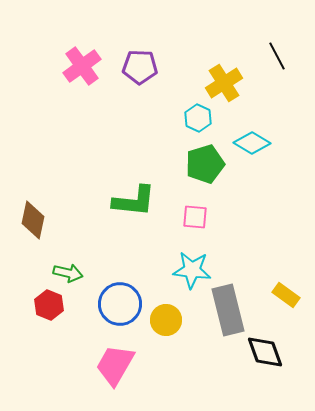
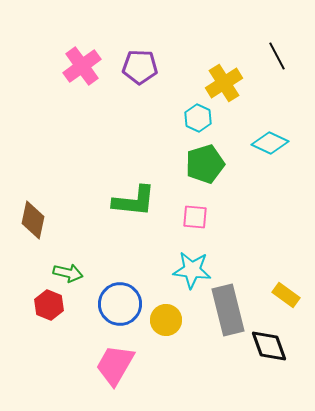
cyan diamond: moved 18 px right; rotated 6 degrees counterclockwise
black diamond: moved 4 px right, 6 px up
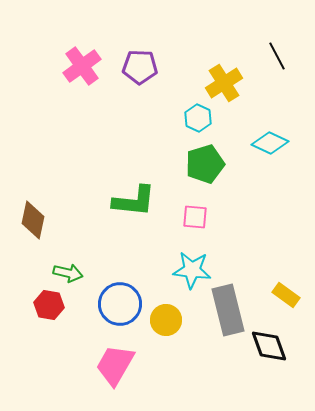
red hexagon: rotated 12 degrees counterclockwise
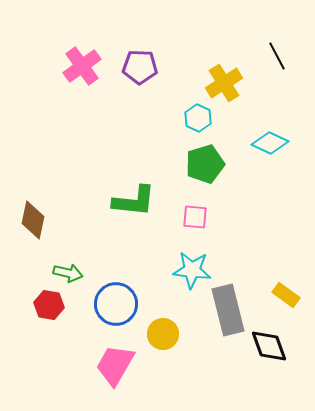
blue circle: moved 4 px left
yellow circle: moved 3 px left, 14 px down
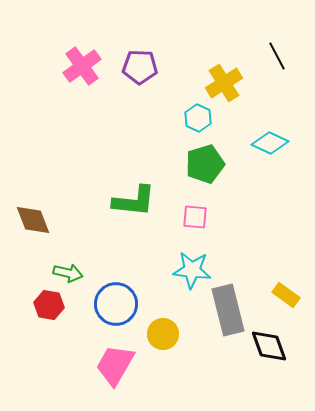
brown diamond: rotated 33 degrees counterclockwise
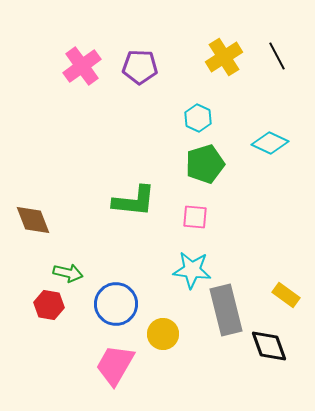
yellow cross: moved 26 px up
gray rectangle: moved 2 px left
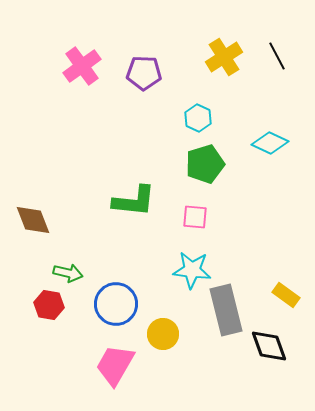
purple pentagon: moved 4 px right, 6 px down
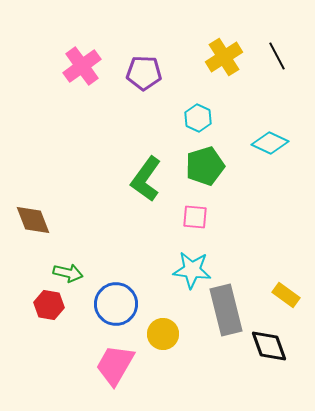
green pentagon: moved 2 px down
green L-shape: moved 12 px right, 22 px up; rotated 120 degrees clockwise
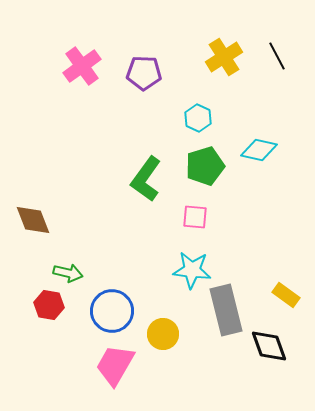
cyan diamond: moved 11 px left, 7 px down; rotated 12 degrees counterclockwise
blue circle: moved 4 px left, 7 px down
